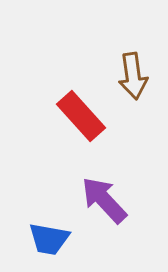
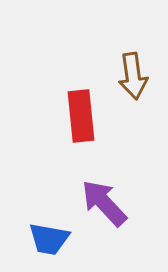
red rectangle: rotated 36 degrees clockwise
purple arrow: moved 3 px down
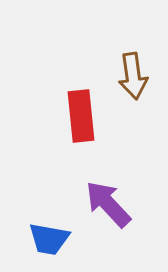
purple arrow: moved 4 px right, 1 px down
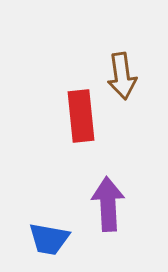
brown arrow: moved 11 px left
purple arrow: rotated 40 degrees clockwise
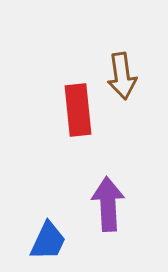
red rectangle: moved 3 px left, 6 px up
blue trapezoid: moved 1 px left, 2 px down; rotated 75 degrees counterclockwise
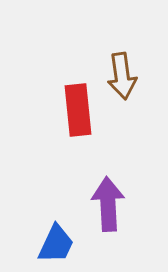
blue trapezoid: moved 8 px right, 3 px down
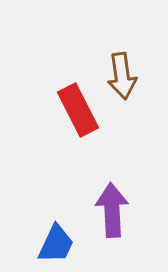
red rectangle: rotated 21 degrees counterclockwise
purple arrow: moved 4 px right, 6 px down
